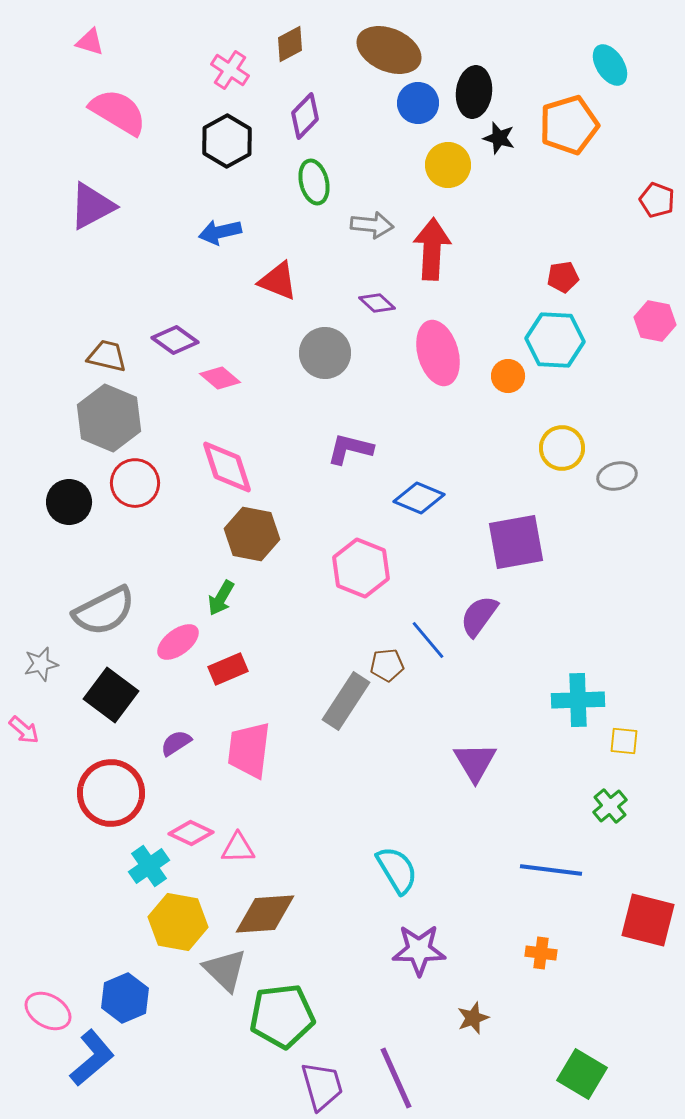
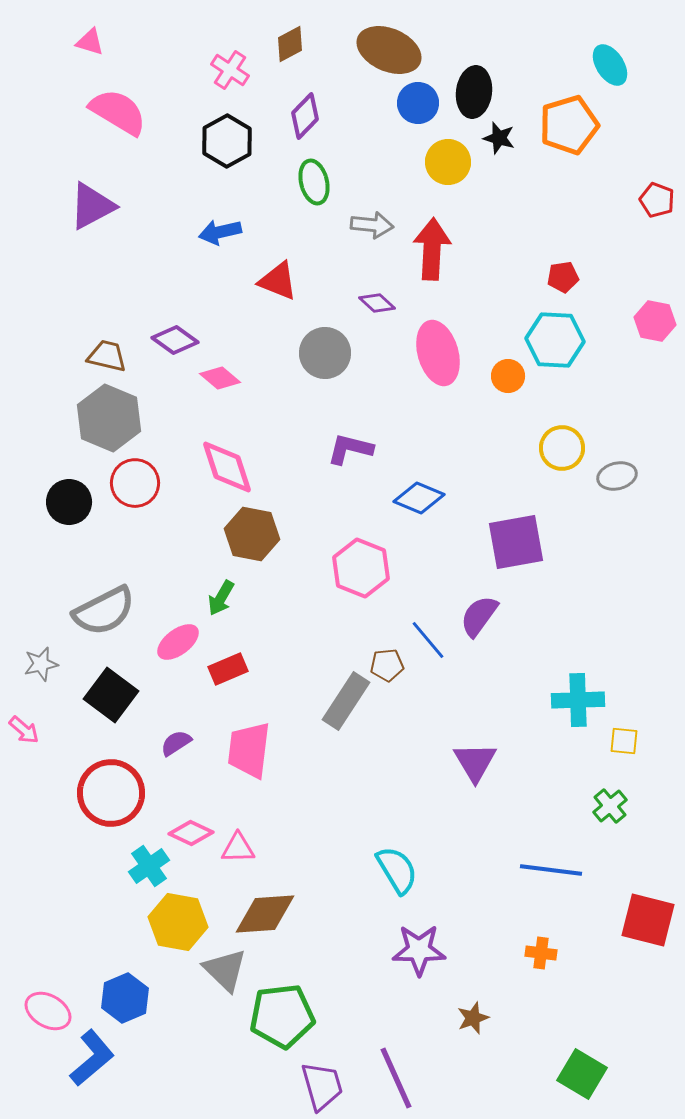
yellow circle at (448, 165): moved 3 px up
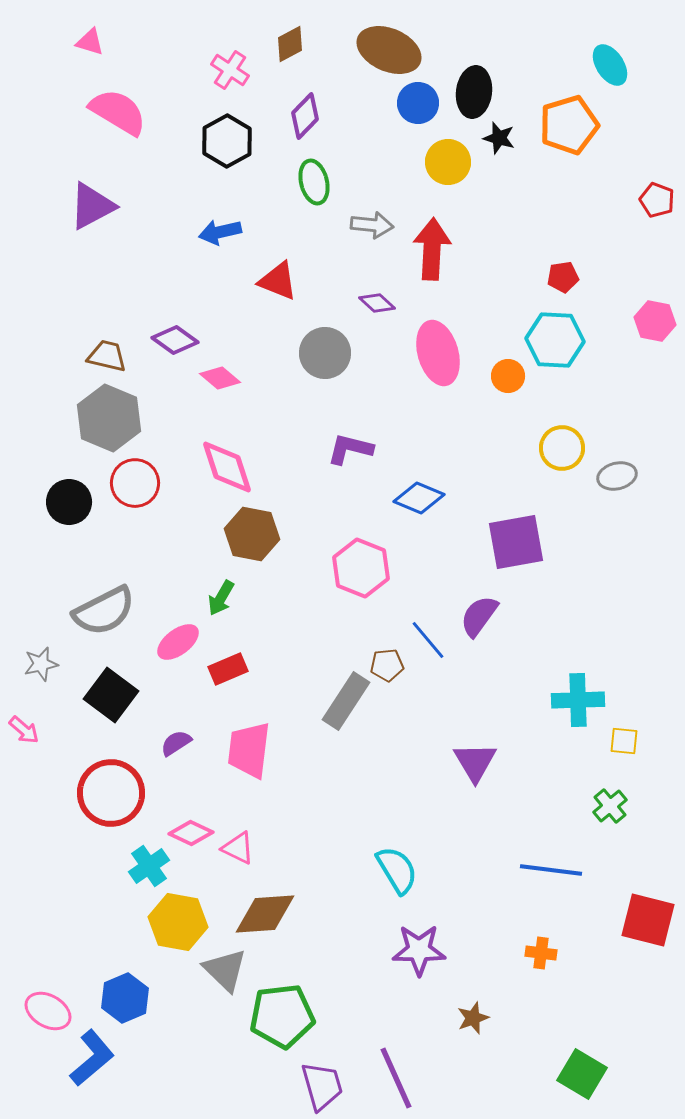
pink triangle at (238, 848): rotated 27 degrees clockwise
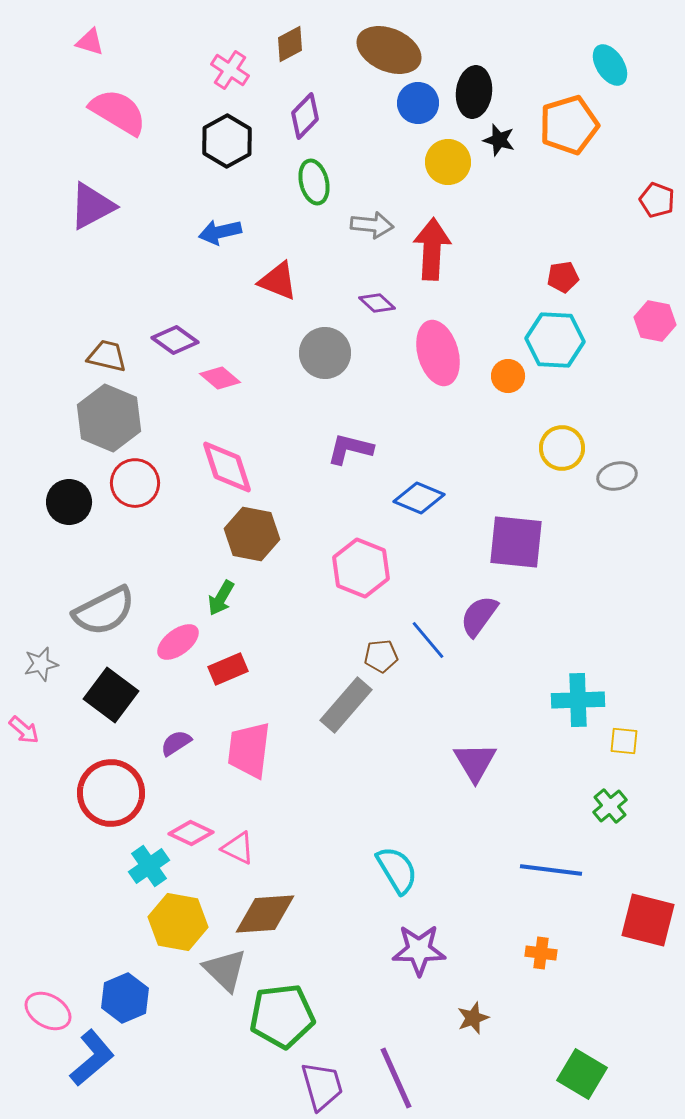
black star at (499, 138): moved 2 px down
purple square at (516, 542): rotated 16 degrees clockwise
brown pentagon at (387, 665): moved 6 px left, 9 px up
gray rectangle at (346, 701): moved 4 px down; rotated 8 degrees clockwise
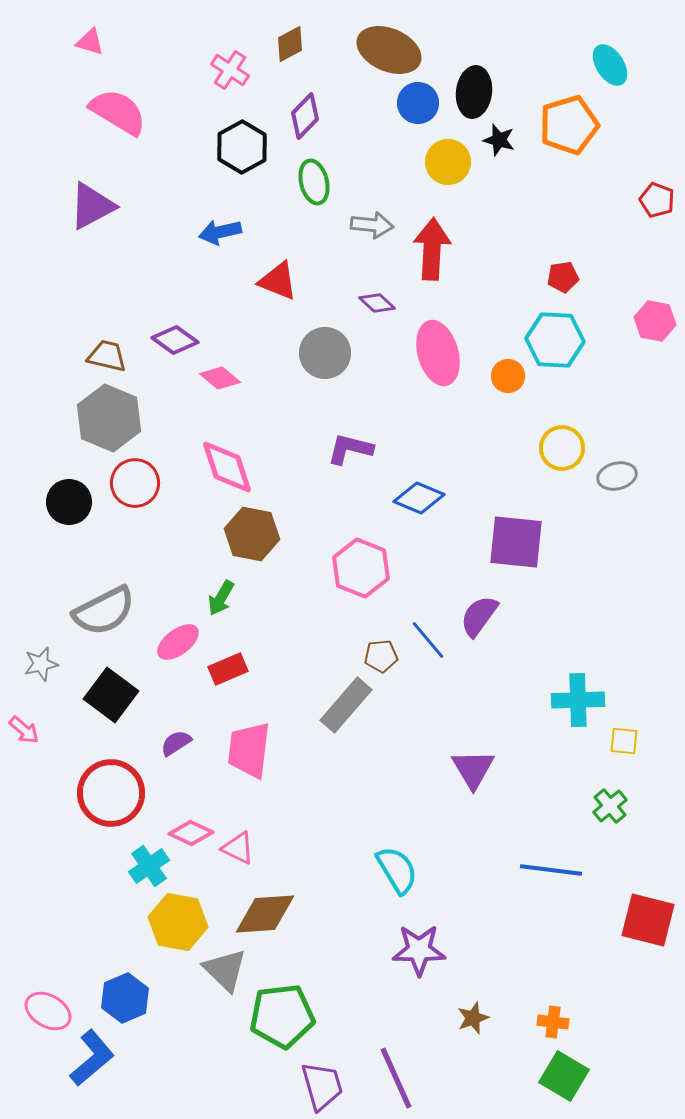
black hexagon at (227, 141): moved 15 px right, 6 px down
purple triangle at (475, 762): moved 2 px left, 7 px down
orange cross at (541, 953): moved 12 px right, 69 px down
green square at (582, 1074): moved 18 px left, 2 px down
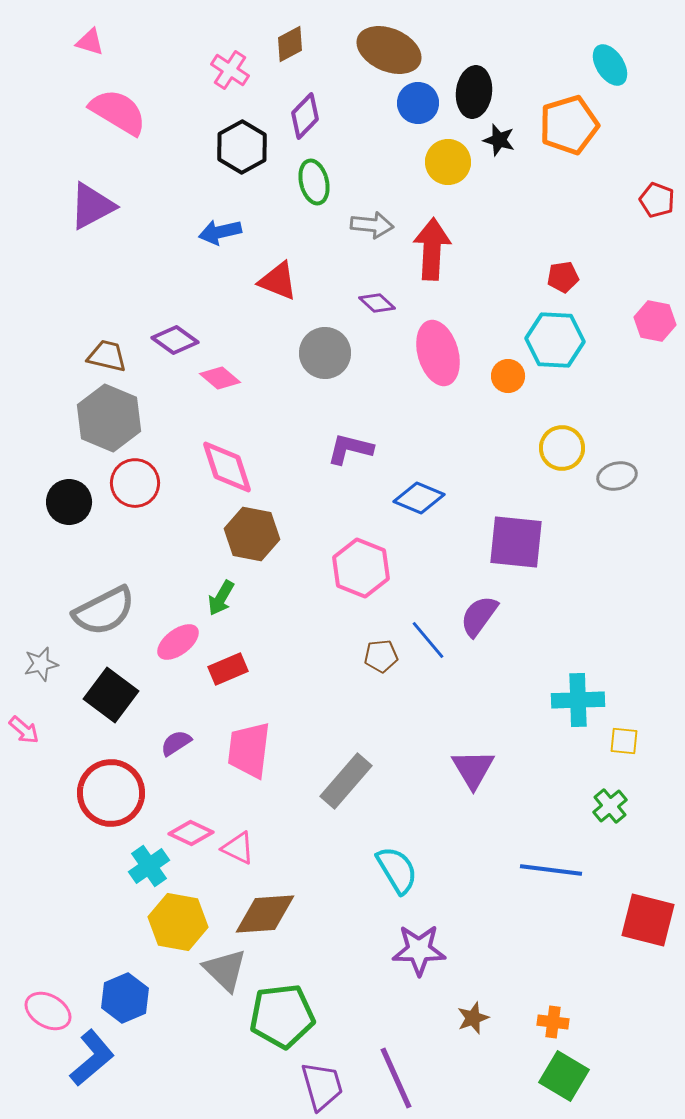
gray rectangle at (346, 705): moved 76 px down
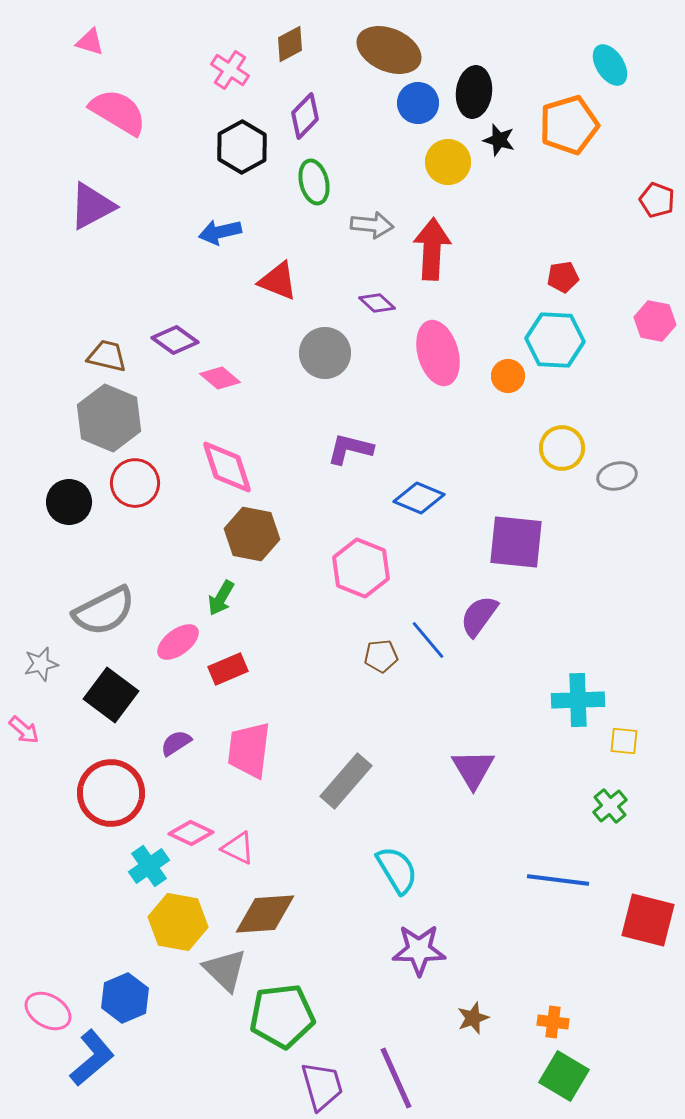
blue line at (551, 870): moved 7 px right, 10 px down
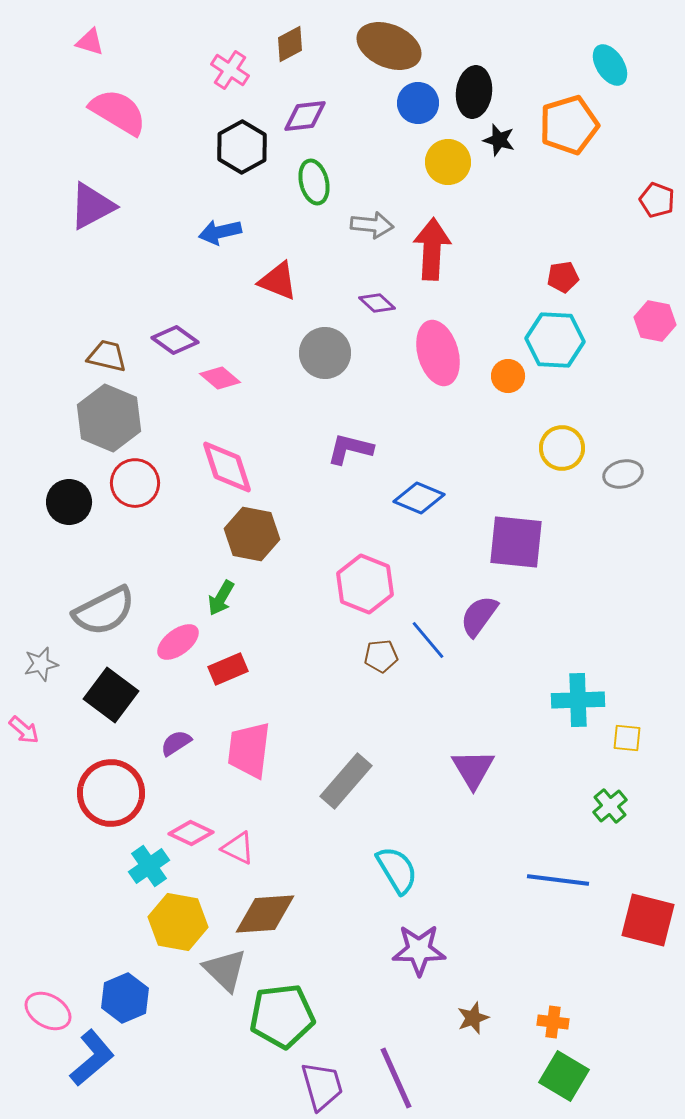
brown ellipse at (389, 50): moved 4 px up
purple diamond at (305, 116): rotated 39 degrees clockwise
gray ellipse at (617, 476): moved 6 px right, 2 px up
pink hexagon at (361, 568): moved 4 px right, 16 px down
yellow square at (624, 741): moved 3 px right, 3 px up
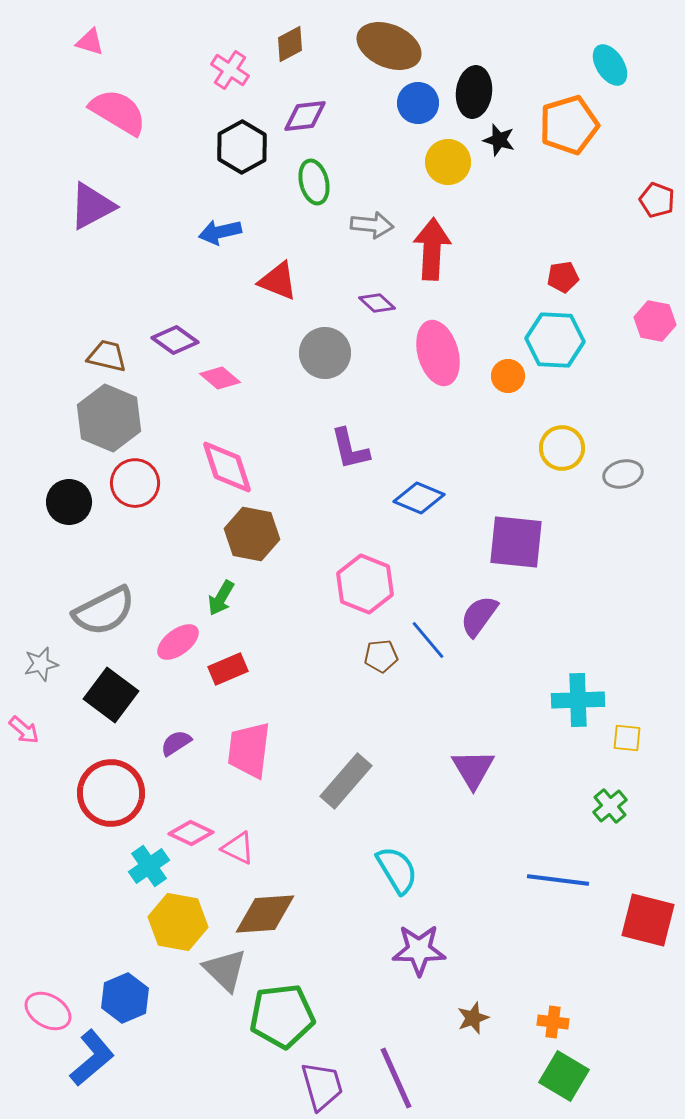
purple L-shape at (350, 449): rotated 117 degrees counterclockwise
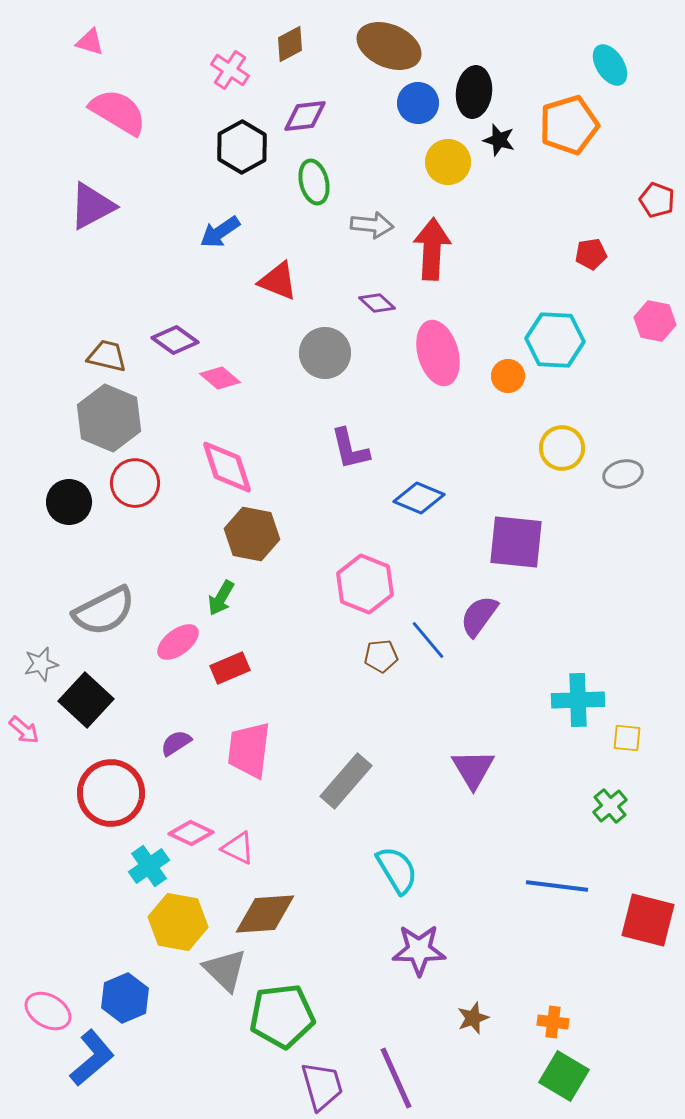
blue arrow at (220, 232): rotated 21 degrees counterclockwise
red pentagon at (563, 277): moved 28 px right, 23 px up
red rectangle at (228, 669): moved 2 px right, 1 px up
black square at (111, 695): moved 25 px left, 5 px down; rotated 6 degrees clockwise
blue line at (558, 880): moved 1 px left, 6 px down
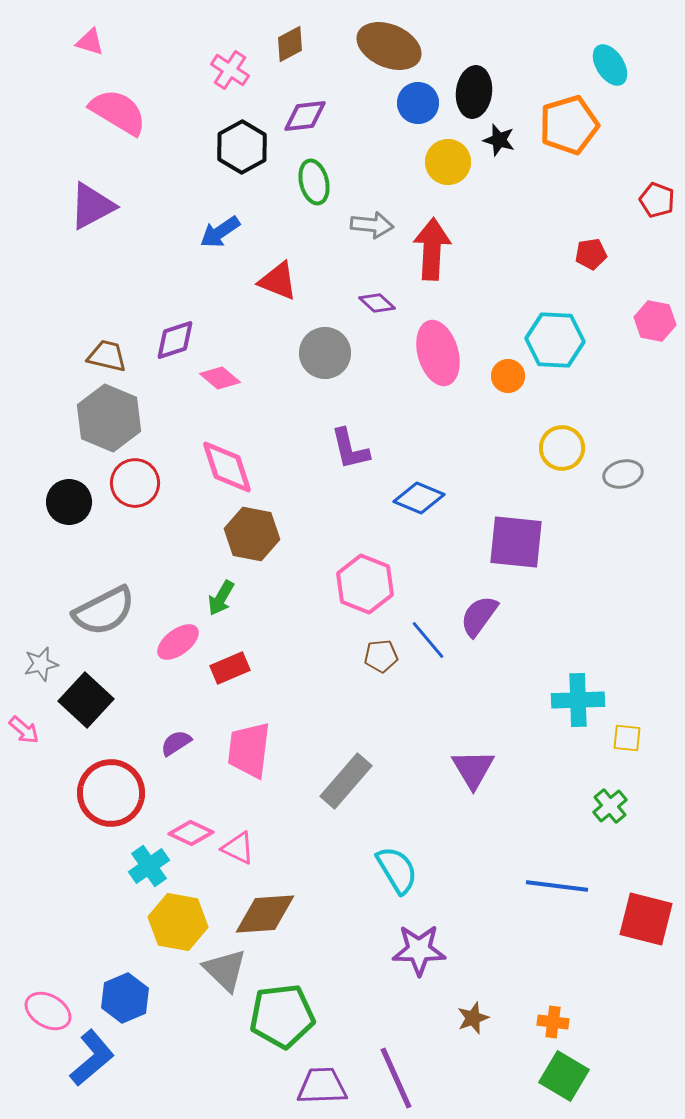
purple diamond at (175, 340): rotated 54 degrees counterclockwise
red square at (648, 920): moved 2 px left, 1 px up
purple trapezoid at (322, 1086): rotated 76 degrees counterclockwise
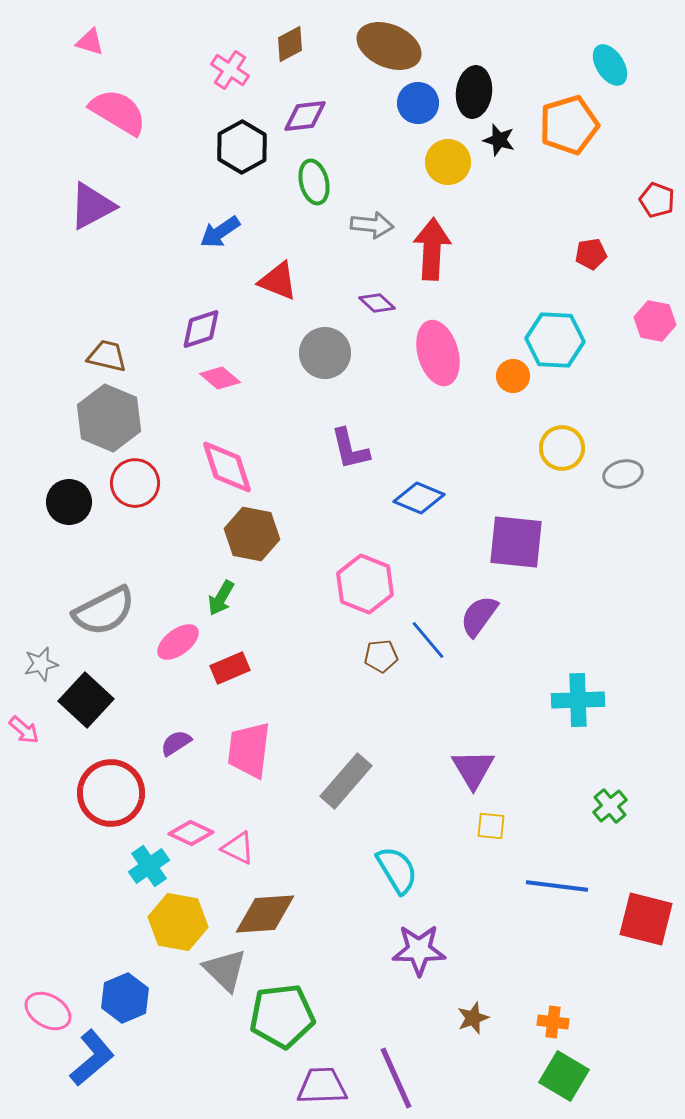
purple diamond at (175, 340): moved 26 px right, 11 px up
orange circle at (508, 376): moved 5 px right
yellow square at (627, 738): moved 136 px left, 88 px down
